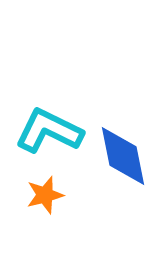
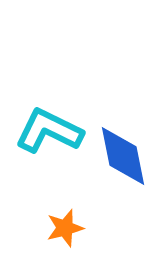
orange star: moved 20 px right, 33 px down
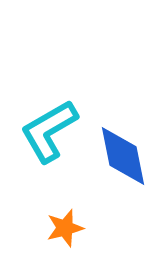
cyan L-shape: rotated 56 degrees counterclockwise
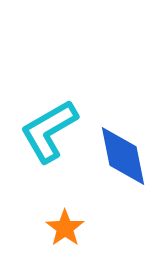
orange star: rotated 21 degrees counterclockwise
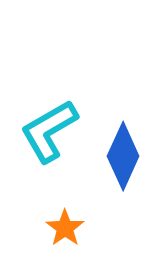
blue diamond: rotated 36 degrees clockwise
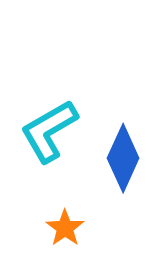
blue diamond: moved 2 px down
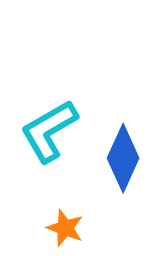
orange star: rotated 15 degrees counterclockwise
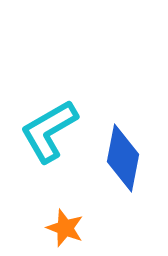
blue diamond: rotated 14 degrees counterclockwise
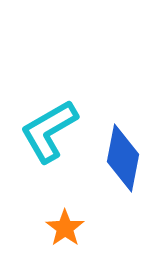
orange star: rotated 15 degrees clockwise
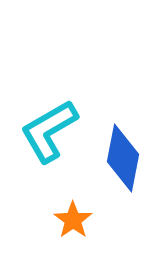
orange star: moved 8 px right, 8 px up
